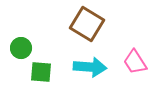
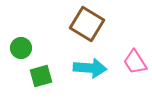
cyan arrow: moved 1 px down
green square: moved 4 px down; rotated 20 degrees counterclockwise
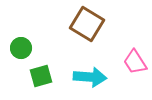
cyan arrow: moved 9 px down
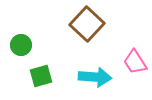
brown square: rotated 12 degrees clockwise
green circle: moved 3 px up
cyan arrow: moved 5 px right
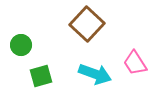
pink trapezoid: moved 1 px down
cyan arrow: moved 3 px up; rotated 16 degrees clockwise
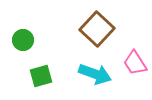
brown square: moved 10 px right, 5 px down
green circle: moved 2 px right, 5 px up
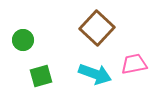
brown square: moved 1 px up
pink trapezoid: moved 1 px left, 1 px down; rotated 112 degrees clockwise
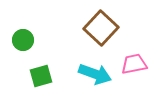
brown square: moved 4 px right
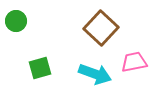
green circle: moved 7 px left, 19 px up
pink trapezoid: moved 2 px up
green square: moved 1 px left, 8 px up
